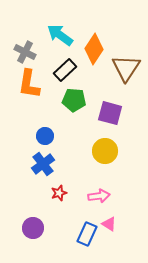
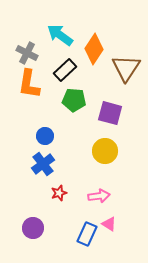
gray cross: moved 2 px right, 1 px down
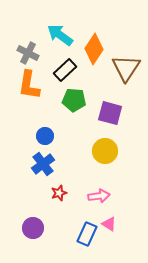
gray cross: moved 1 px right
orange L-shape: moved 1 px down
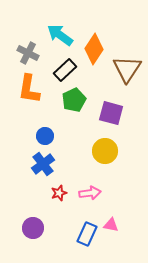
brown triangle: moved 1 px right, 1 px down
orange L-shape: moved 4 px down
green pentagon: rotated 30 degrees counterclockwise
purple square: moved 1 px right
pink arrow: moved 9 px left, 3 px up
pink triangle: moved 2 px right, 1 px down; rotated 21 degrees counterclockwise
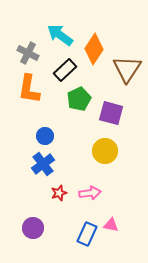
green pentagon: moved 5 px right, 1 px up
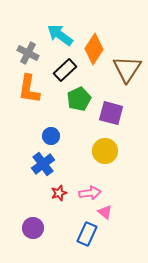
blue circle: moved 6 px right
pink triangle: moved 6 px left, 13 px up; rotated 28 degrees clockwise
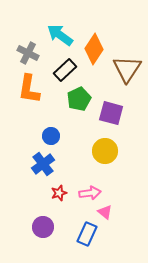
purple circle: moved 10 px right, 1 px up
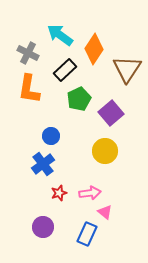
purple square: rotated 35 degrees clockwise
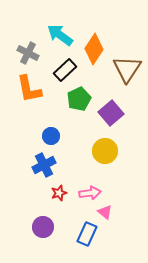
orange L-shape: rotated 20 degrees counterclockwise
blue cross: moved 1 px right, 1 px down; rotated 10 degrees clockwise
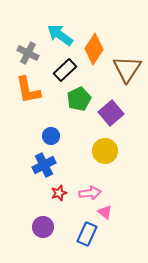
orange L-shape: moved 1 px left, 1 px down
